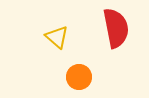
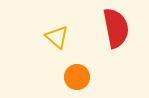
orange circle: moved 2 px left
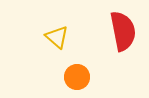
red semicircle: moved 7 px right, 3 px down
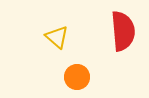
red semicircle: rotated 6 degrees clockwise
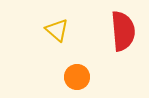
yellow triangle: moved 7 px up
